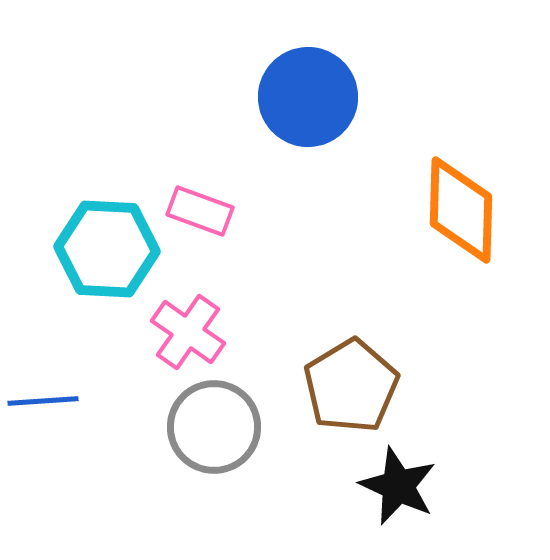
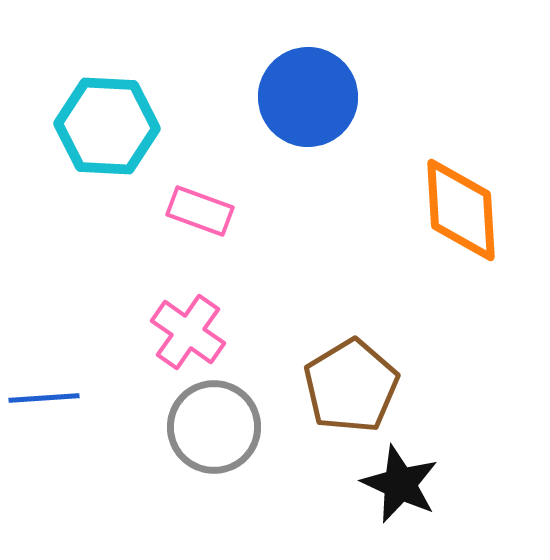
orange diamond: rotated 5 degrees counterclockwise
cyan hexagon: moved 123 px up
blue line: moved 1 px right, 3 px up
black star: moved 2 px right, 2 px up
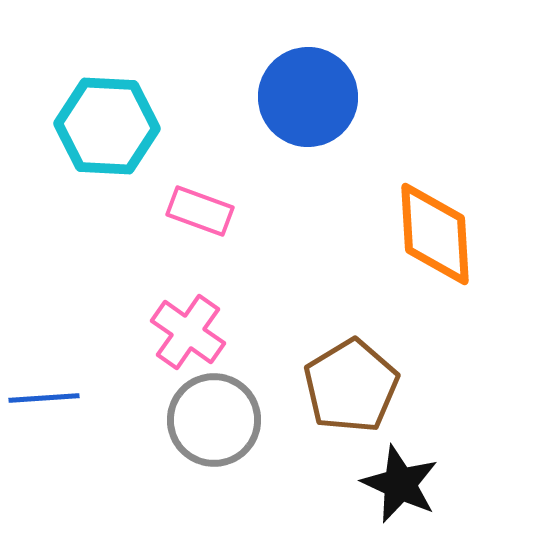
orange diamond: moved 26 px left, 24 px down
gray circle: moved 7 px up
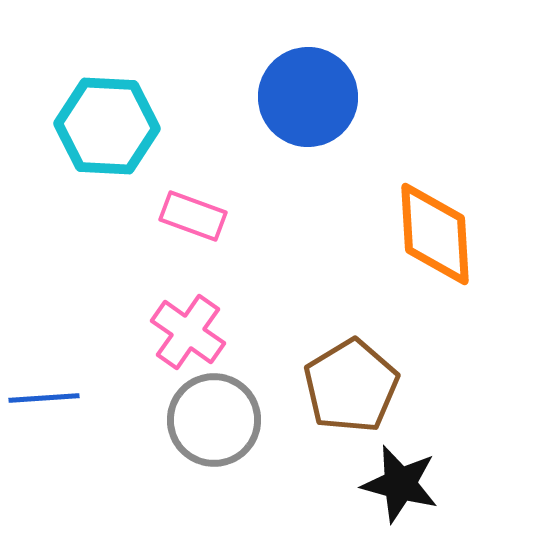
pink rectangle: moved 7 px left, 5 px down
black star: rotated 10 degrees counterclockwise
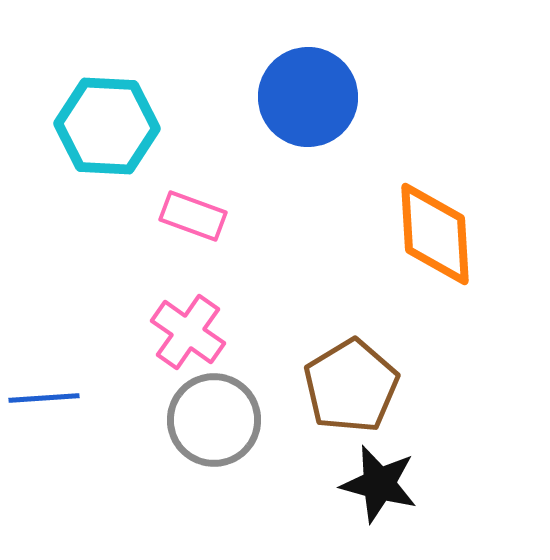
black star: moved 21 px left
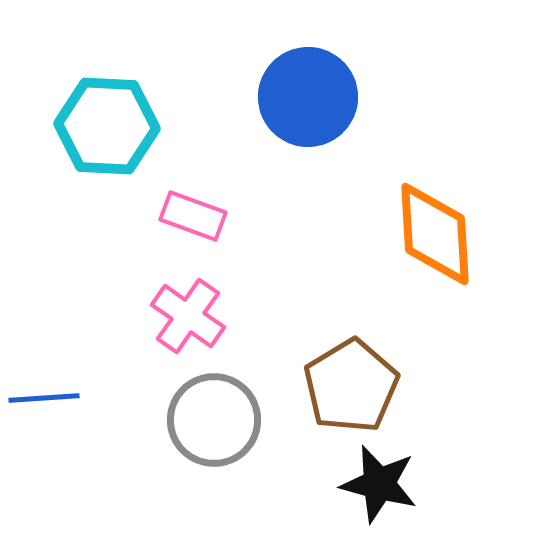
pink cross: moved 16 px up
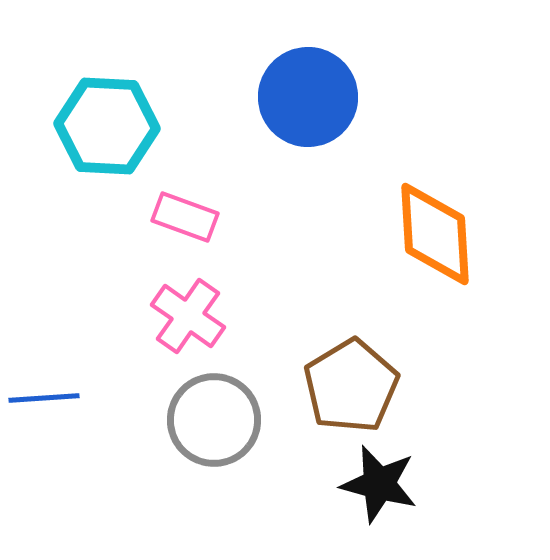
pink rectangle: moved 8 px left, 1 px down
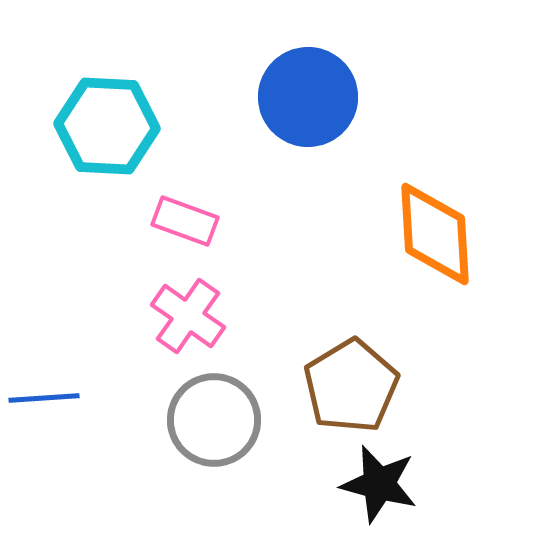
pink rectangle: moved 4 px down
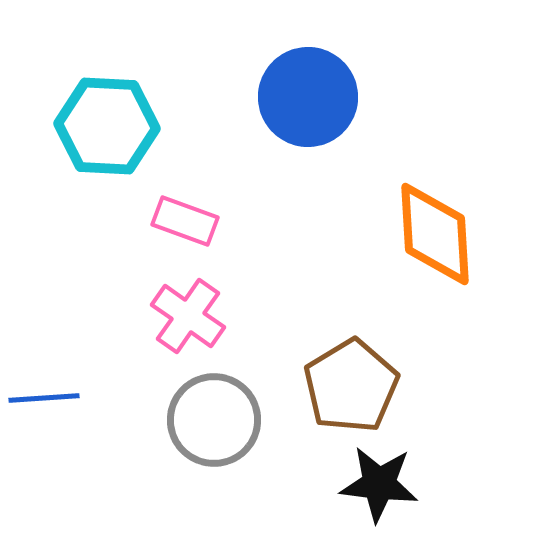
black star: rotated 8 degrees counterclockwise
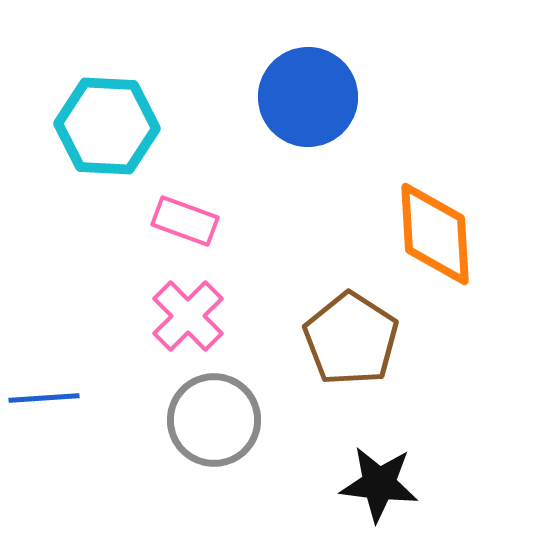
pink cross: rotated 10 degrees clockwise
brown pentagon: moved 47 px up; rotated 8 degrees counterclockwise
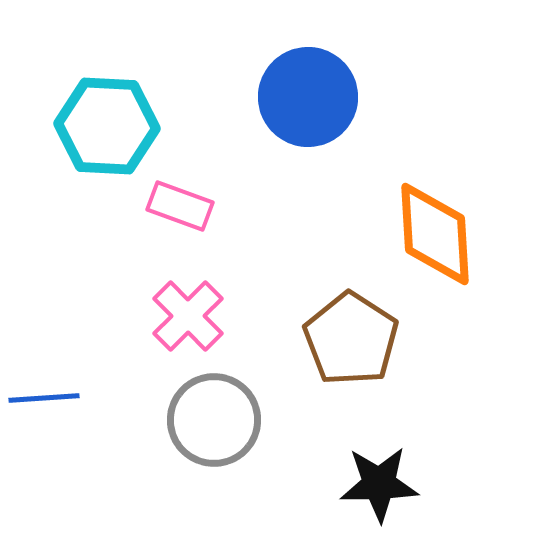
pink rectangle: moved 5 px left, 15 px up
black star: rotated 8 degrees counterclockwise
